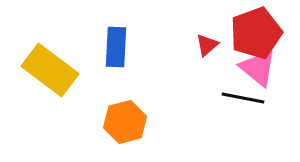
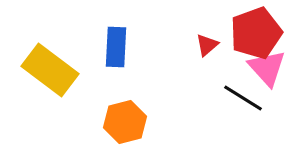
pink triangle: moved 9 px right; rotated 9 degrees clockwise
black line: rotated 21 degrees clockwise
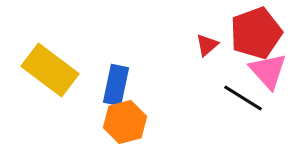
blue rectangle: moved 38 px down; rotated 9 degrees clockwise
pink triangle: moved 1 px right, 3 px down
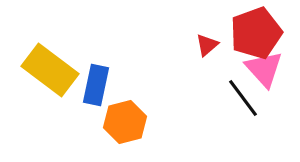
pink triangle: moved 4 px left, 2 px up
blue rectangle: moved 20 px left
black line: rotated 21 degrees clockwise
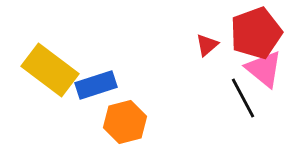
pink triangle: rotated 9 degrees counterclockwise
blue rectangle: rotated 60 degrees clockwise
black line: rotated 9 degrees clockwise
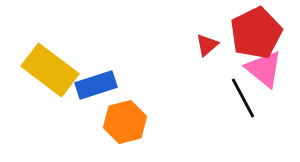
red pentagon: rotated 6 degrees counterclockwise
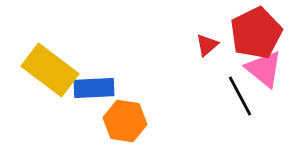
blue rectangle: moved 2 px left, 3 px down; rotated 15 degrees clockwise
black line: moved 3 px left, 2 px up
orange hexagon: moved 1 px up; rotated 24 degrees clockwise
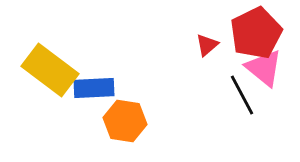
pink triangle: moved 1 px up
black line: moved 2 px right, 1 px up
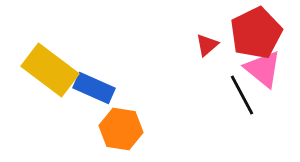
pink triangle: moved 1 px left, 1 px down
blue rectangle: rotated 27 degrees clockwise
orange hexagon: moved 4 px left, 8 px down
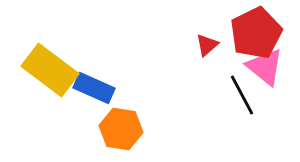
pink triangle: moved 2 px right, 2 px up
